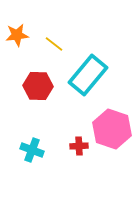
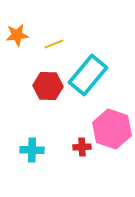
yellow line: rotated 60 degrees counterclockwise
red hexagon: moved 10 px right
red cross: moved 3 px right, 1 px down
cyan cross: rotated 20 degrees counterclockwise
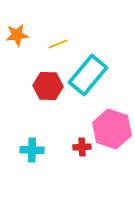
yellow line: moved 4 px right
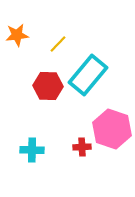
yellow line: rotated 24 degrees counterclockwise
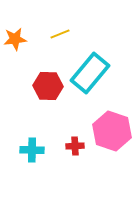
orange star: moved 2 px left, 4 px down
yellow line: moved 2 px right, 10 px up; rotated 24 degrees clockwise
cyan rectangle: moved 2 px right, 2 px up
pink hexagon: moved 2 px down
red cross: moved 7 px left, 1 px up
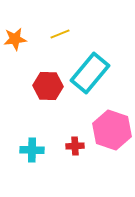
pink hexagon: moved 1 px up
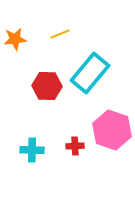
red hexagon: moved 1 px left
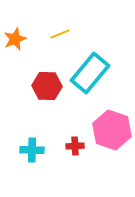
orange star: rotated 15 degrees counterclockwise
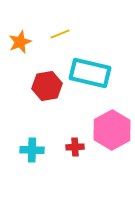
orange star: moved 5 px right, 3 px down
cyan rectangle: rotated 63 degrees clockwise
red hexagon: rotated 12 degrees counterclockwise
pink hexagon: rotated 12 degrees clockwise
red cross: moved 1 px down
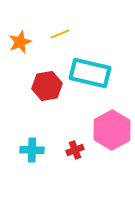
red cross: moved 3 px down; rotated 18 degrees counterclockwise
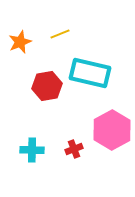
red cross: moved 1 px left, 1 px up
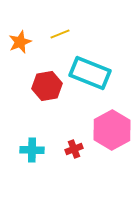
cyan rectangle: rotated 9 degrees clockwise
